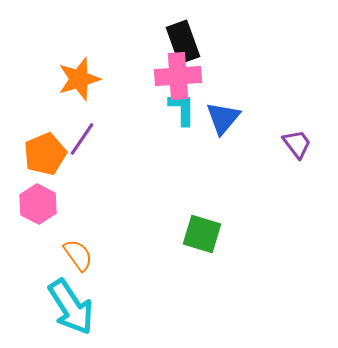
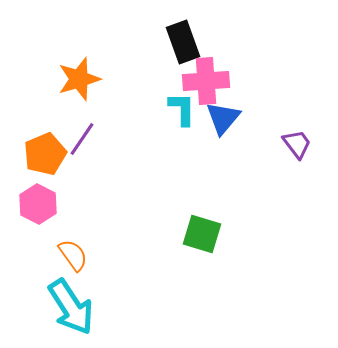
pink cross: moved 28 px right, 5 px down
orange semicircle: moved 5 px left
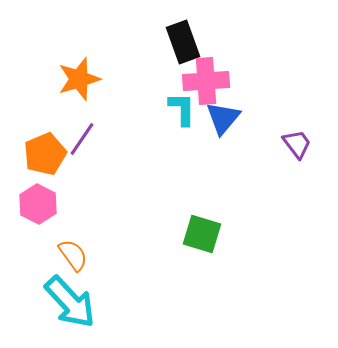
cyan arrow: moved 1 px left, 5 px up; rotated 10 degrees counterclockwise
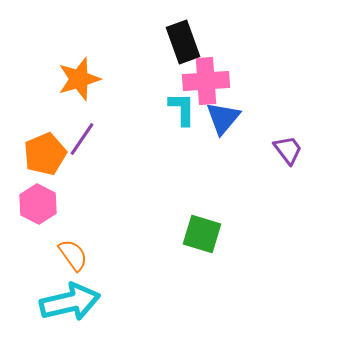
purple trapezoid: moved 9 px left, 6 px down
cyan arrow: rotated 60 degrees counterclockwise
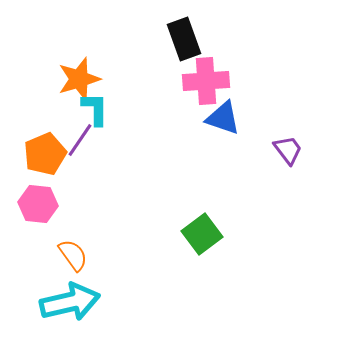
black rectangle: moved 1 px right, 3 px up
cyan L-shape: moved 87 px left
blue triangle: rotated 51 degrees counterclockwise
purple line: moved 2 px left, 1 px down
pink hexagon: rotated 21 degrees counterclockwise
green square: rotated 36 degrees clockwise
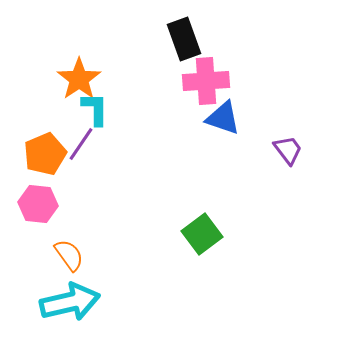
orange star: rotated 18 degrees counterclockwise
purple line: moved 1 px right, 4 px down
orange semicircle: moved 4 px left
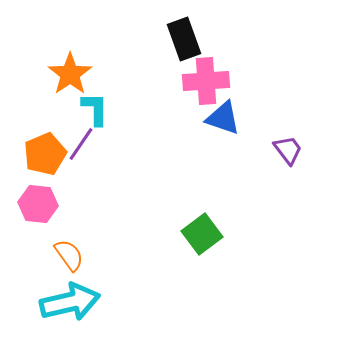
orange star: moved 9 px left, 5 px up
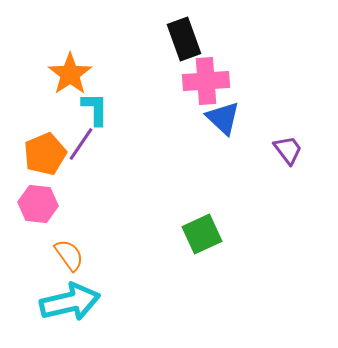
blue triangle: rotated 24 degrees clockwise
green square: rotated 12 degrees clockwise
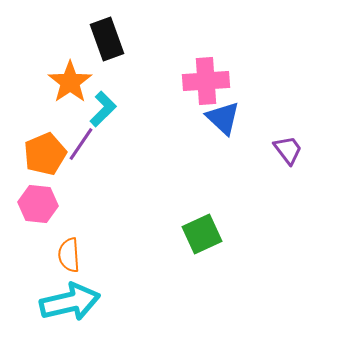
black rectangle: moved 77 px left
orange star: moved 8 px down
cyan L-shape: moved 8 px right; rotated 45 degrees clockwise
orange semicircle: rotated 148 degrees counterclockwise
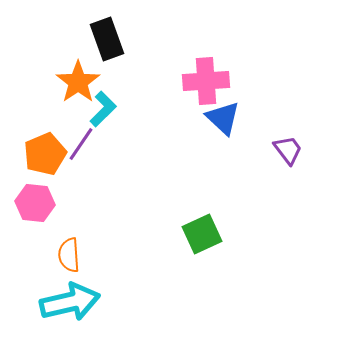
orange star: moved 8 px right
pink hexagon: moved 3 px left, 1 px up
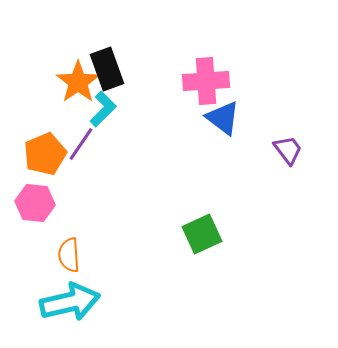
black rectangle: moved 30 px down
blue triangle: rotated 6 degrees counterclockwise
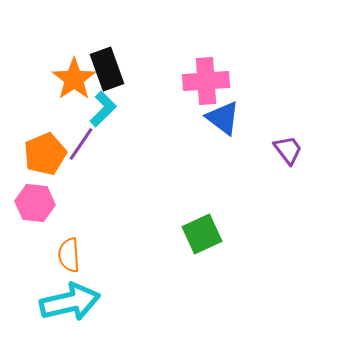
orange star: moved 4 px left, 3 px up
